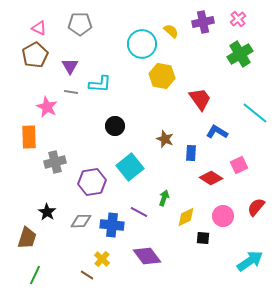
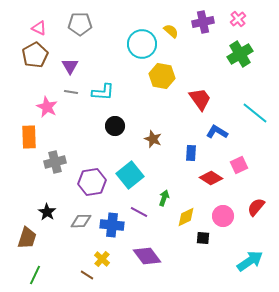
cyan L-shape: moved 3 px right, 8 px down
brown star: moved 12 px left
cyan square: moved 8 px down
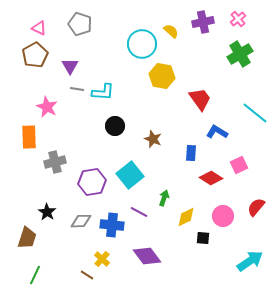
gray pentagon: rotated 20 degrees clockwise
gray line: moved 6 px right, 3 px up
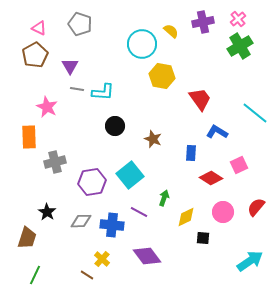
green cross: moved 8 px up
pink circle: moved 4 px up
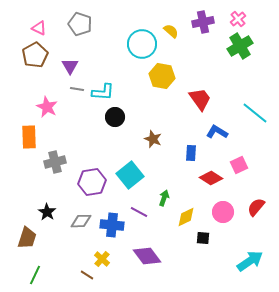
black circle: moved 9 px up
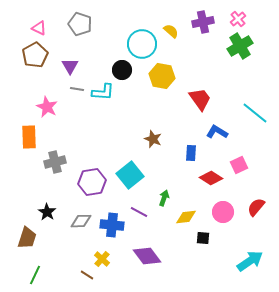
black circle: moved 7 px right, 47 px up
yellow diamond: rotated 20 degrees clockwise
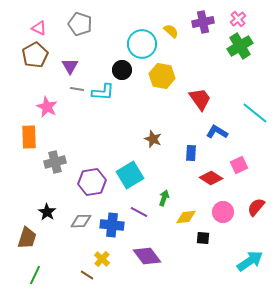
cyan square: rotated 8 degrees clockwise
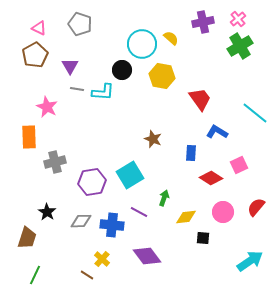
yellow semicircle: moved 7 px down
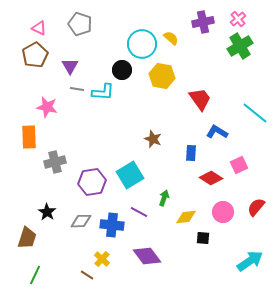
pink star: rotated 15 degrees counterclockwise
